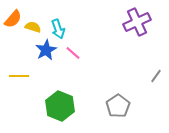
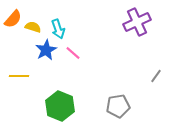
gray pentagon: rotated 25 degrees clockwise
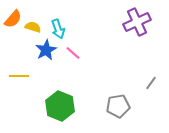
gray line: moved 5 px left, 7 px down
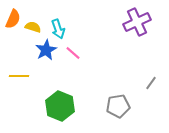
orange semicircle: rotated 18 degrees counterclockwise
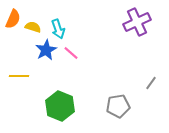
pink line: moved 2 px left
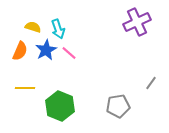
orange semicircle: moved 7 px right, 32 px down
pink line: moved 2 px left
yellow line: moved 6 px right, 12 px down
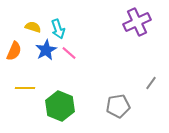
orange semicircle: moved 6 px left
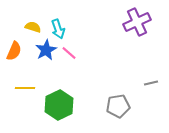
gray line: rotated 40 degrees clockwise
green hexagon: moved 1 px left, 1 px up; rotated 12 degrees clockwise
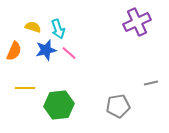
blue star: rotated 15 degrees clockwise
green hexagon: rotated 20 degrees clockwise
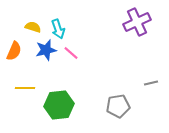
pink line: moved 2 px right
